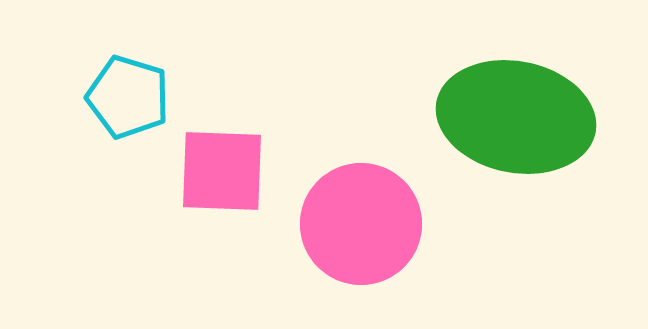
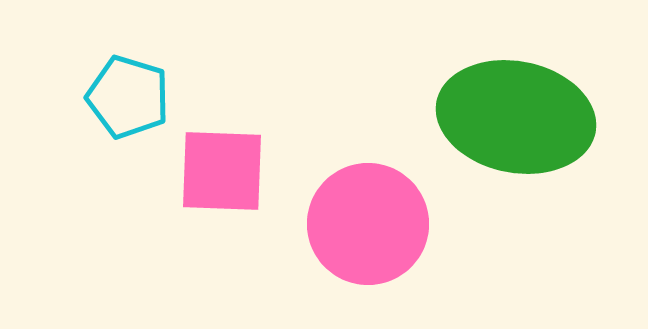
pink circle: moved 7 px right
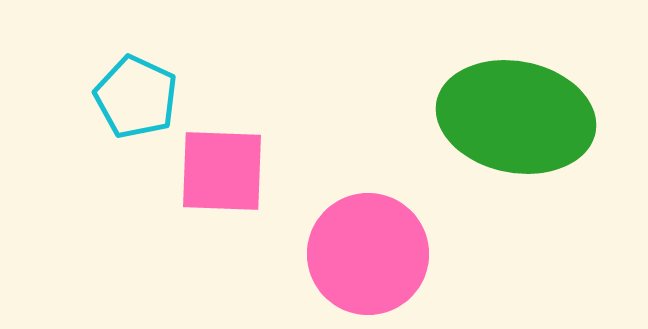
cyan pentagon: moved 8 px right; rotated 8 degrees clockwise
pink circle: moved 30 px down
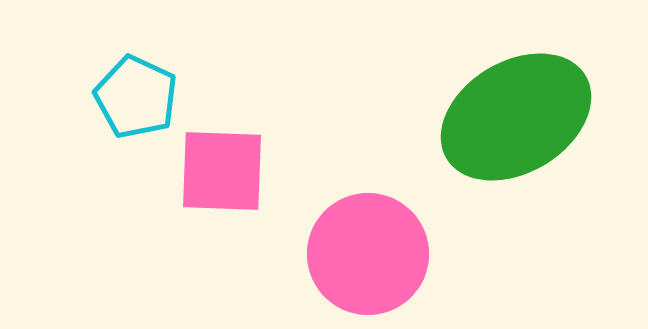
green ellipse: rotated 42 degrees counterclockwise
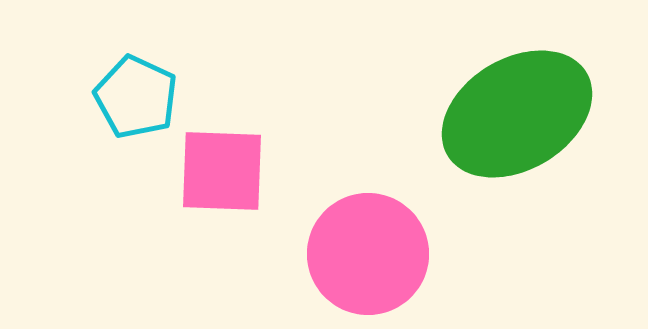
green ellipse: moved 1 px right, 3 px up
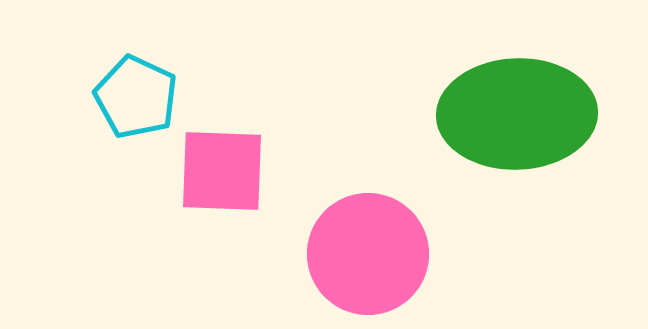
green ellipse: rotated 29 degrees clockwise
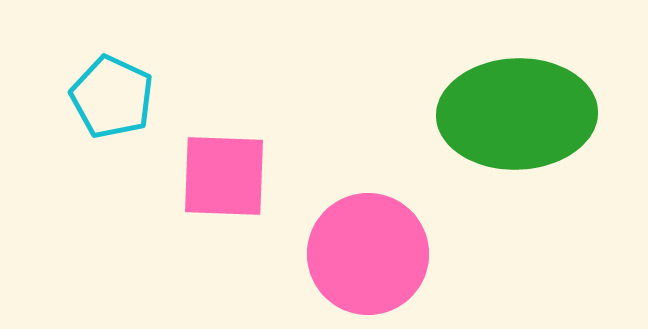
cyan pentagon: moved 24 px left
pink square: moved 2 px right, 5 px down
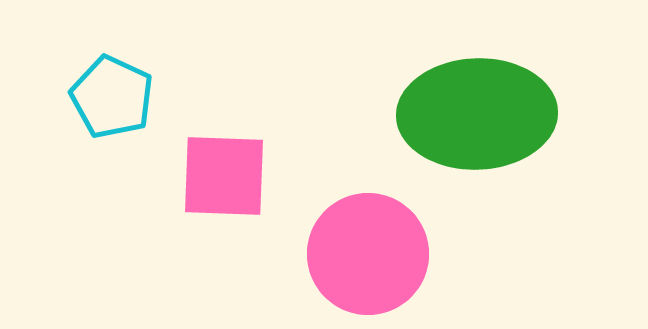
green ellipse: moved 40 px left
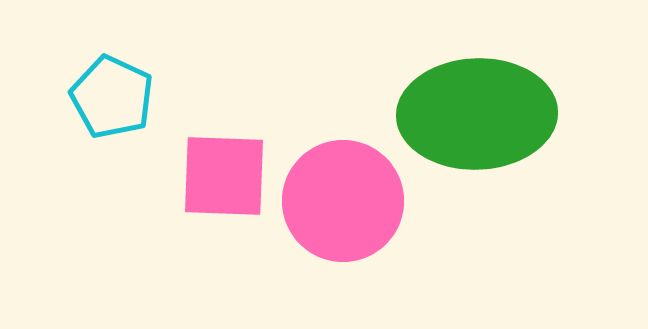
pink circle: moved 25 px left, 53 px up
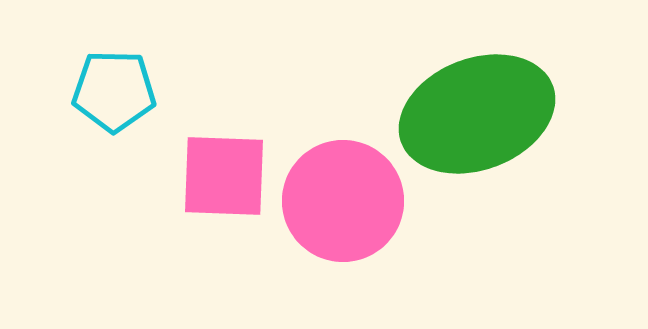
cyan pentagon: moved 2 px right, 6 px up; rotated 24 degrees counterclockwise
green ellipse: rotated 19 degrees counterclockwise
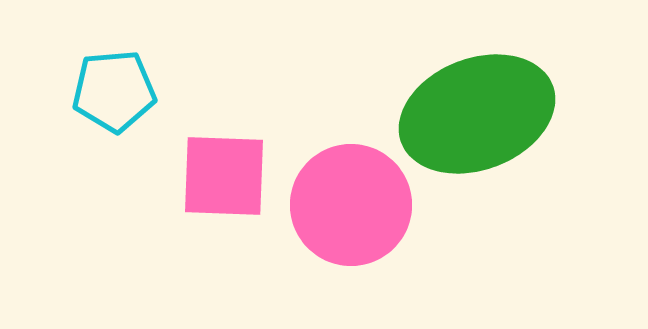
cyan pentagon: rotated 6 degrees counterclockwise
pink circle: moved 8 px right, 4 px down
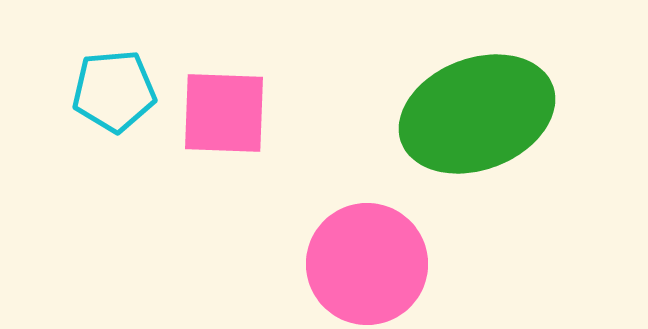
pink square: moved 63 px up
pink circle: moved 16 px right, 59 px down
